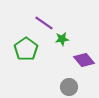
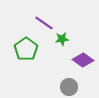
purple diamond: moved 1 px left; rotated 15 degrees counterclockwise
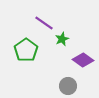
green star: rotated 16 degrees counterclockwise
green pentagon: moved 1 px down
gray circle: moved 1 px left, 1 px up
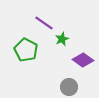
green pentagon: rotated 10 degrees counterclockwise
gray circle: moved 1 px right, 1 px down
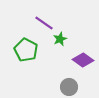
green star: moved 2 px left
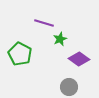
purple line: rotated 18 degrees counterclockwise
green pentagon: moved 6 px left, 4 px down
purple diamond: moved 4 px left, 1 px up
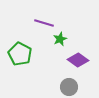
purple diamond: moved 1 px left, 1 px down
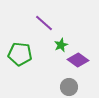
purple line: rotated 24 degrees clockwise
green star: moved 1 px right, 6 px down
green pentagon: rotated 20 degrees counterclockwise
